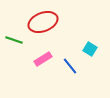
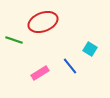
pink rectangle: moved 3 px left, 14 px down
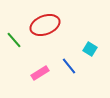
red ellipse: moved 2 px right, 3 px down
green line: rotated 30 degrees clockwise
blue line: moved 1 px left
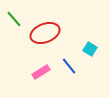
red ellipse: moved 8 px down
green line: moved 21 px up
pink rectangle: moved 1 px right, 1 px up
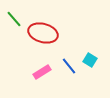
red ellipse: moved 2 px left; rotated 36 degrees clockwise
cyan square: moved 11 px down
pink rectangle: moved 1 px right
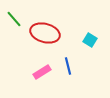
red ellipse: moved 2 px right
cyan square: moved 20 px up
blue line: moved 1 px left; rotated 24 degrees clockwise
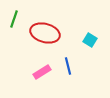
green line: rotated 60 degrees clockwise
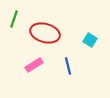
pink rectangle: moved 8 px left, 7 px up
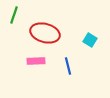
green line: moved 4 px up
pink rectangle: moved 2 px right, 4 px up; rotated 30 degrees clockwise
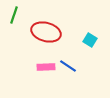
red ellipse: moved 1 px right, 1 px up
pink rectangle: moved 10 px right, 6 px down
blue line: rotated 42 degrees counterclockwise
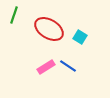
red ellipse: moved 3 px right, 3 px up; rotated 16 degrees clockwise
cyan square: moved 10 px left, 3 px up
pink rectangle: rotated 30 degrees counterclockwise
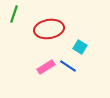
green line: moved 1 px up
red ellipse: rotated 40 degrees counterclockwise
cyan square: moved 10 px down
